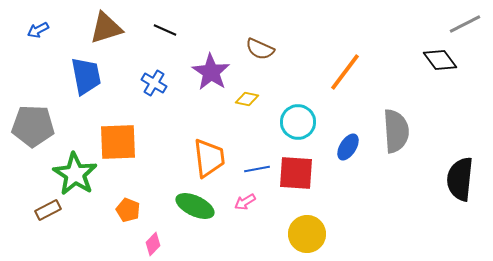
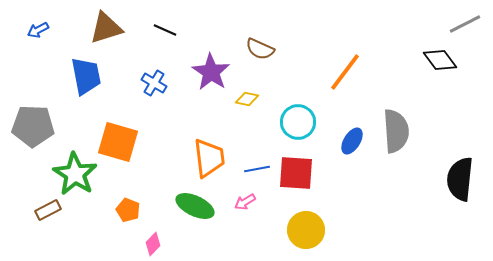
orange square: rotated 18 degrees clockwise
blue ellipse: moved 4 px right, 6 px up
yellow circle: moved 1 px left, 4 px up
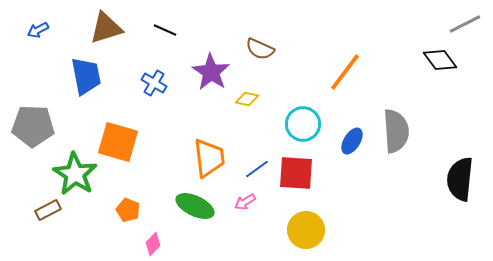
cyan circle: moved 5 px right, 2 px down
blue line: rotated 25 degrees counterclockwise
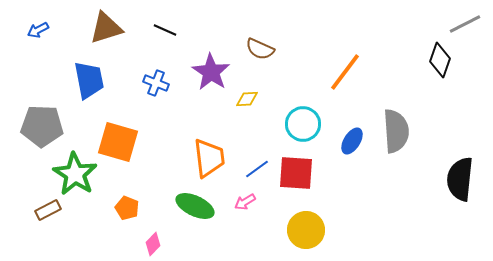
black diamond: rotated 56 degrees clockwise
blue trapezoid: moved 3 px right, 4 px down
blue cross: moved 2 px right; rotated 10 degrees counterclockwise
yellow diamond: rotated 15 degrees counterclockwise
gray pentagon: moved 9 px right
orange pentagon: moved 1 px left, 2 px up
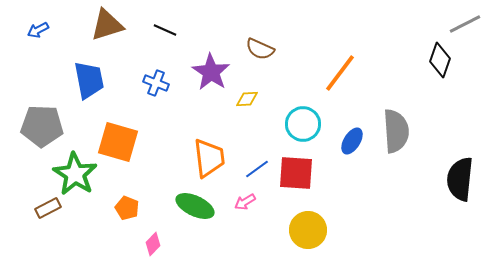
brown triangle: moved 1 px right, 3 px up
orange line: moved 5 px left, 1 px down
brown rectangle: moved 2 px up
yellow circle: moved 2 px right
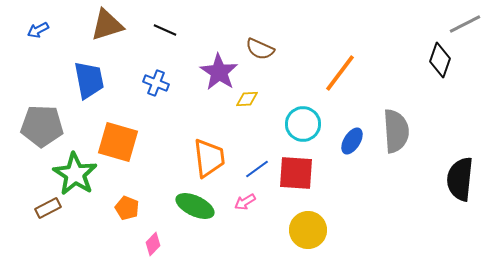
purple star: moved 8 px right
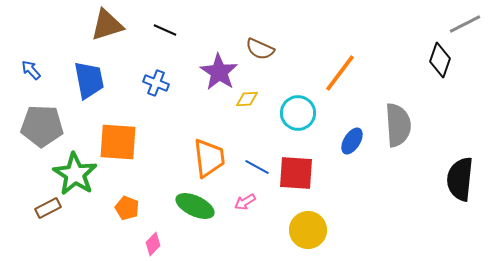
blue arrow: moved 7 px left, 40 px down; rotated 75 degrees clockwise
cyan circle: moved 5 px left, 11 px up
gray semicircle: moved 2 px right, 6 px up
orange square: rotated 12 degrees counterclockwise
blue line: moved 2 px up; rotated 65 degrees clockwise
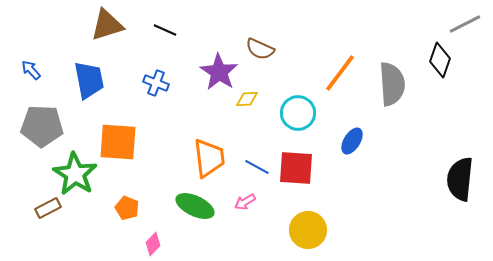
gray semicircle: moved 6 px left, 41 px up
red square: moved 5 px up
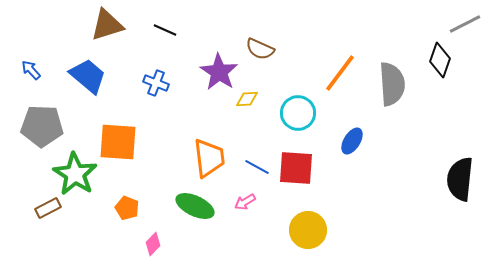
blue trapezoid: moved 1 px left, 4 px up; rotated 39 degrees counterclockwise
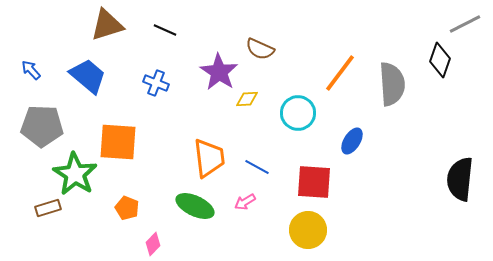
red square: moved 18 px right, 14 px down
brown rectangle: rotated 10 degrees clockwise
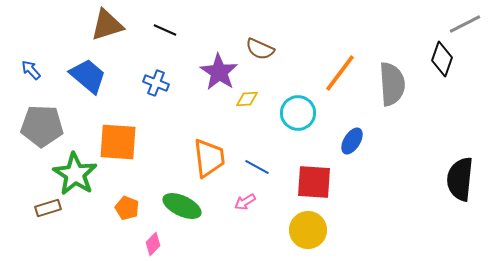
black diamond: moved 2 px right, 1 px up
green ellipse: moved 13 px left
